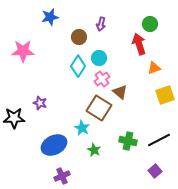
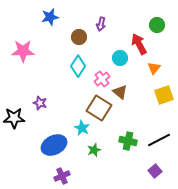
green circle: moved 7 px right, 1 px down
red arrow: rotated 10 degrees counterclockwise
cyan circle: moved 21 px right
orange triangle: rotated 32 degrees counterclockwise
yellow square: moved 1 px left
green star: rotated 24 degrees clockwise
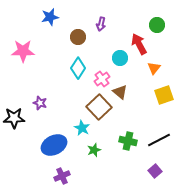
brown circle: moved 1 px left
cyan diamond: moved 2 px down
brown square: moved 1 px up; rotated 15 degrees clockwise
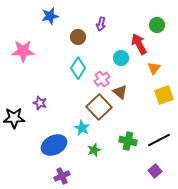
blue star: moved 1 px up
cyan circle: moved 1 px right
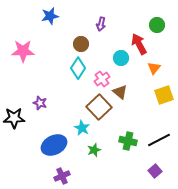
brown circle: moved 3 px right, 7 px down
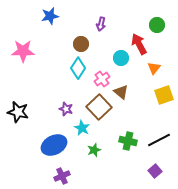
brown triangle: moved 1 px right
purple star: moved 26 px right, 6 px down
black star: moved 4 px right, 6 px up; rotated 15 degrees clockwise
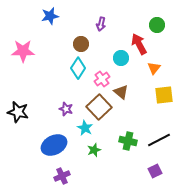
yellow square: rotated 12 degrees clockwise
cyan star: moved 3 px right
purple square: rotated 16 degrees clockwise
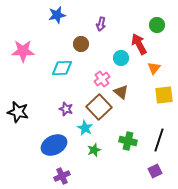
blue star: moved 7 px right, 1 px up
cyan diamond: moved 16 px left; rotated 55 degrees clockwise
black line: rotated 45 degrees counterclockwise
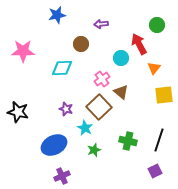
purple arrow: rotated 72 degrees clockwise
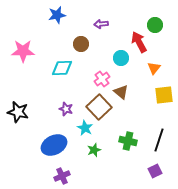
green circle: moved 2 px left
red arrow: moved 2 px up
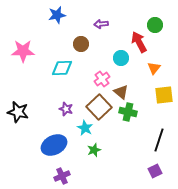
green cross: moved 29 px up
